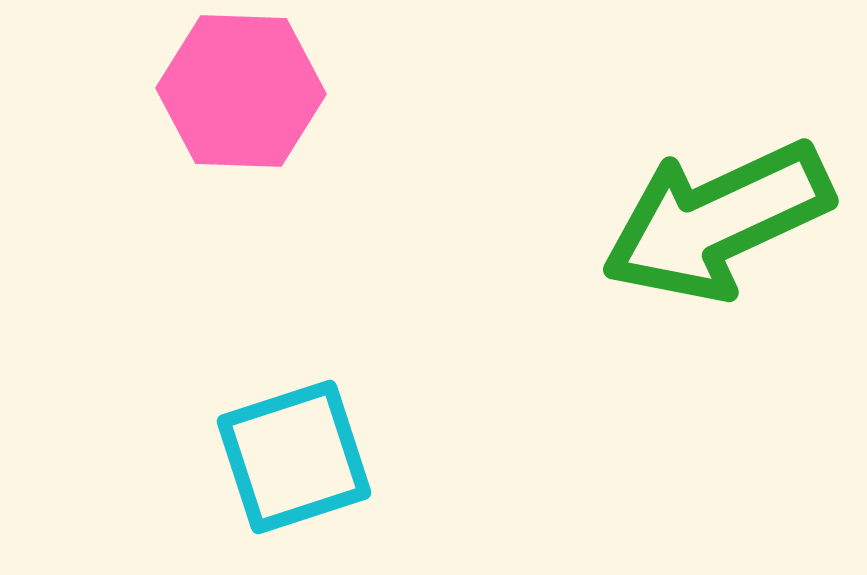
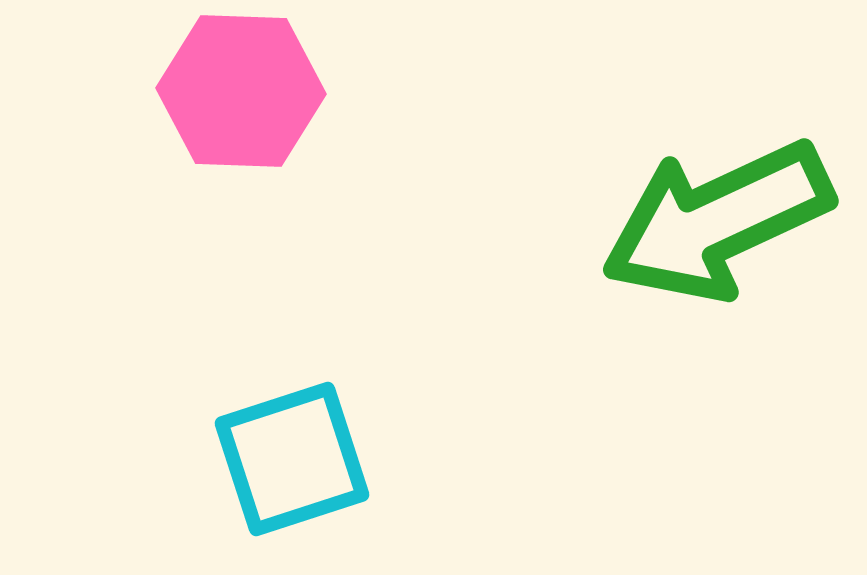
cyan square: moved 2 px left, 2 px down
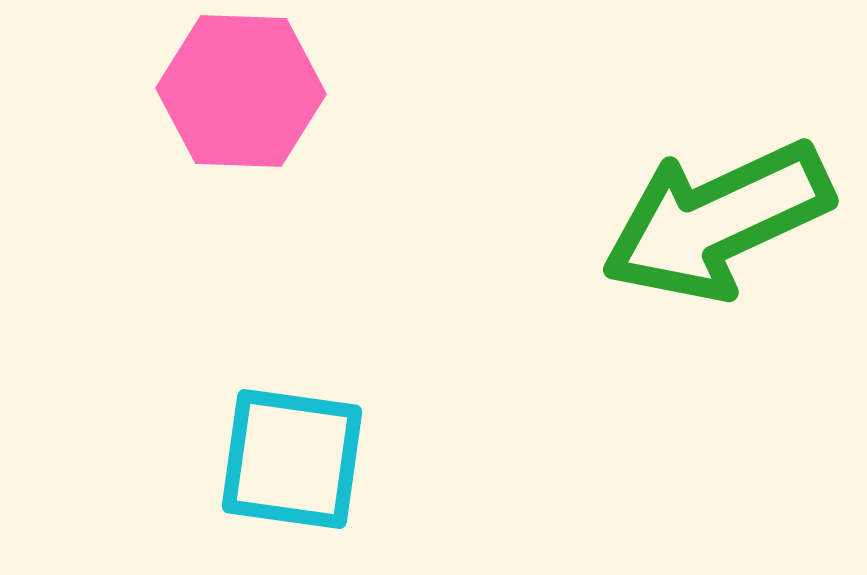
cyan square: rotated 26 degrees clockwise
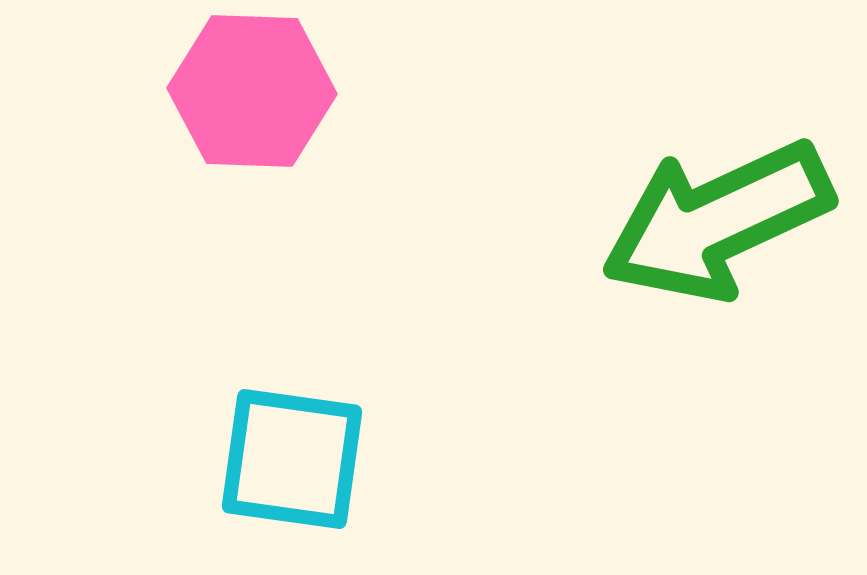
pink hexagon: moved 11 px right
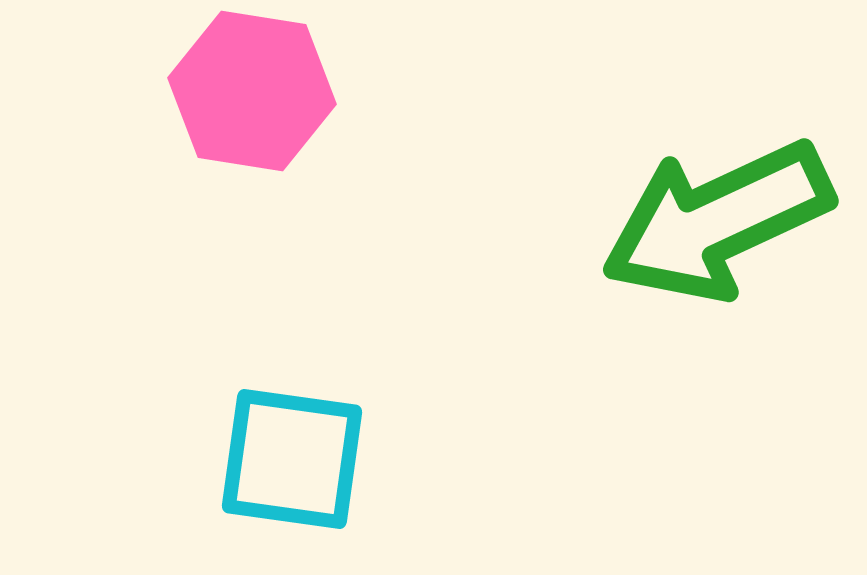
pink hexagon: rotated 7 degrees clockwise
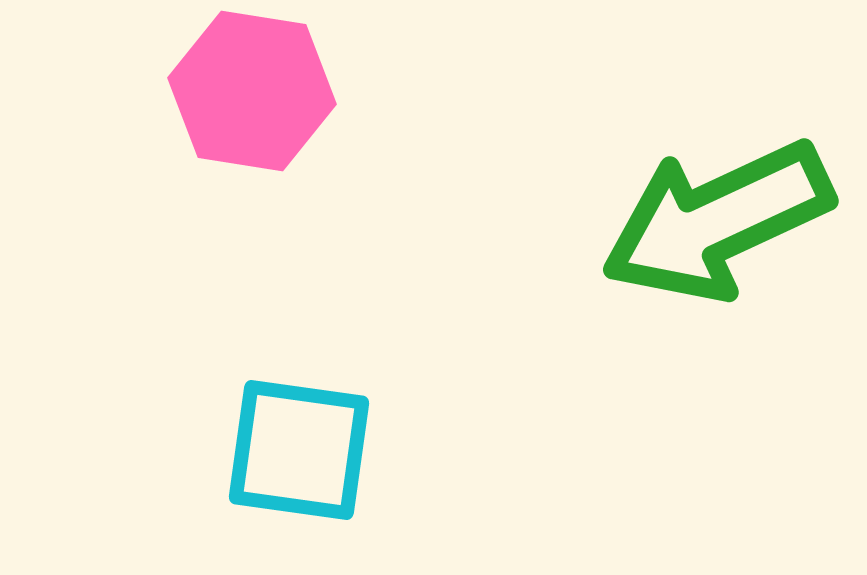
cyan square: moved 7 px right, 9 px up
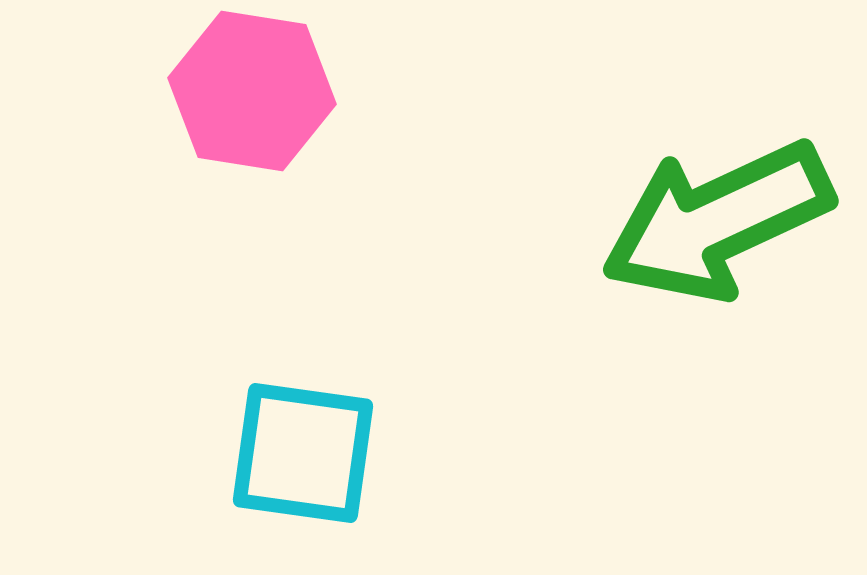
cyan square: moved 4 px right, 3 px down
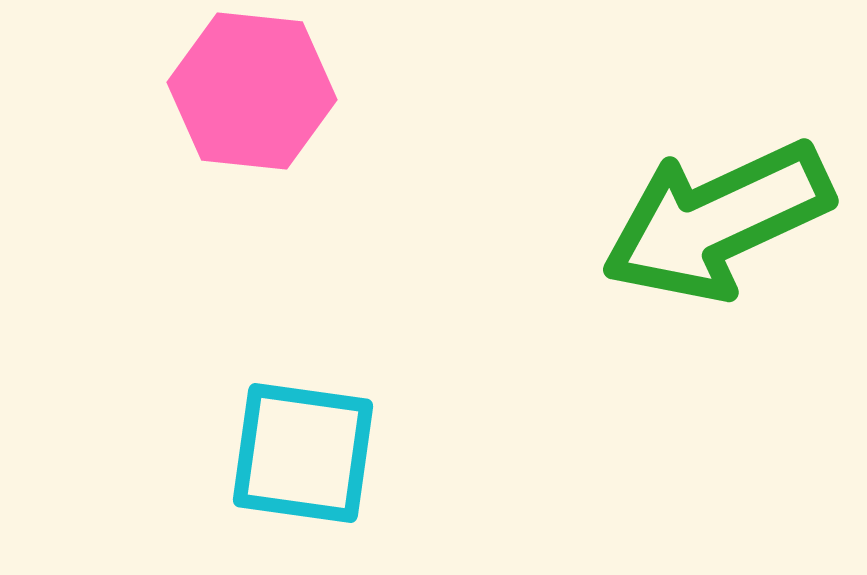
pink hexagon: rotated 3 degrees counterclockwise
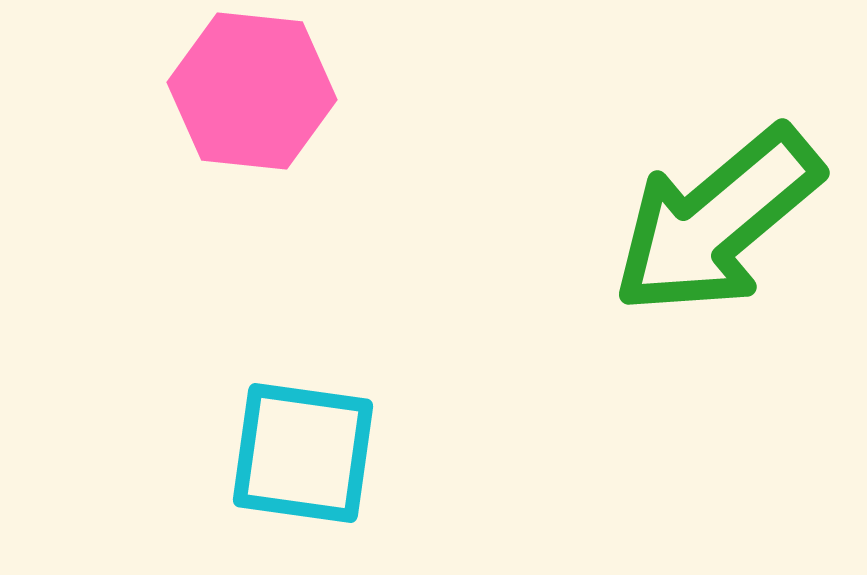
green arrow: rotated 15 degrees counterclockwise
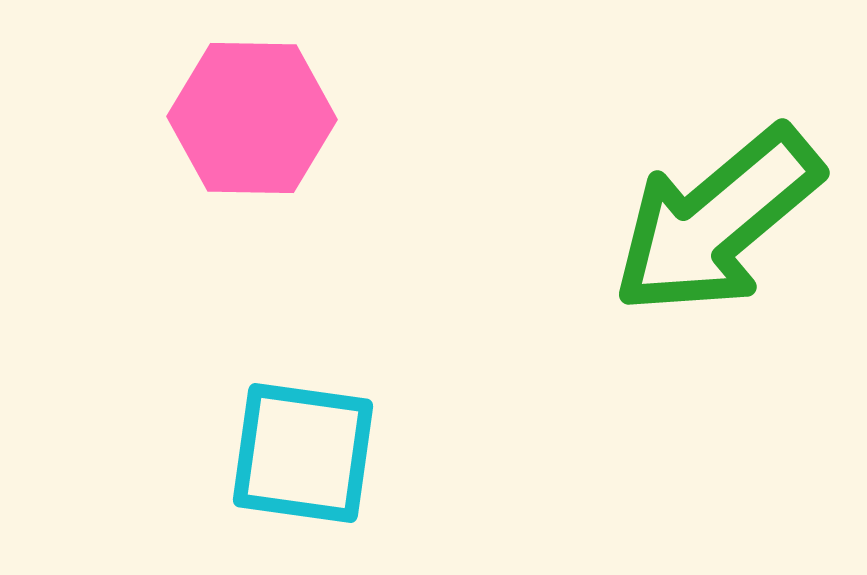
pink hexagon: moved 27 px down; rotated 5 degrees counterclockwise
